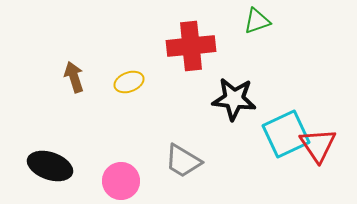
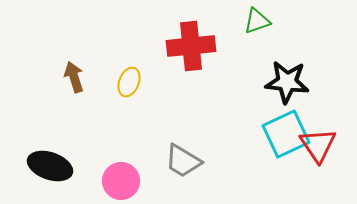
yellow ellipse: rotated 48 degrees counterclockwise
black star: moved 53 px right, 17 px up
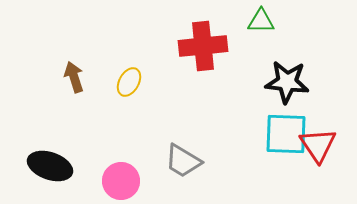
green triangle: moved 4 px right; rotated 20 degrees clockwise
red cross: moved 12 px right
yellow ellipse: rotated 8 degrees clockwise
cyan square: rotated 27 degrees clockwise
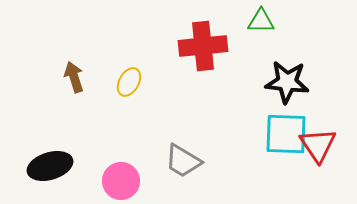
black ellipse: rotated 36 degrees counterclockwise
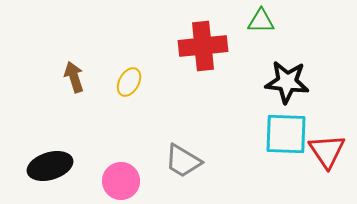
red triangle: moved 9 px right, 6 px down
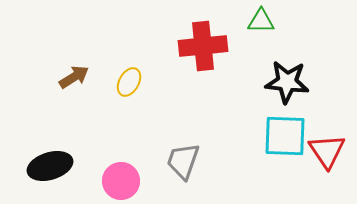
brown arrow: rotated 76 degrees clockwise
cyan square: moved 1 px left, 2 px down
gray trapezoid: rotated 78 degrees clockwise
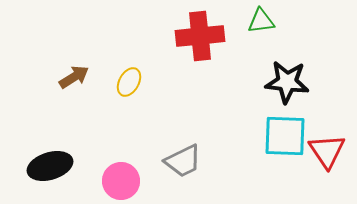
green triangle: rotated 8 degrees counterclockwise
red cross: moved 3 px left, 10 px up
gray trapezoid: rotated 135 degrees counterclockwise
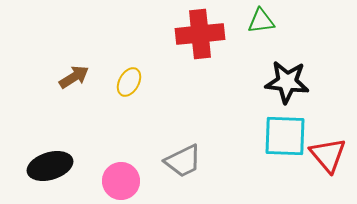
red cross: moved 2 px up
red triangle: moved 1 px right, 4 px down; rotated 6 degrees counterclockwise
